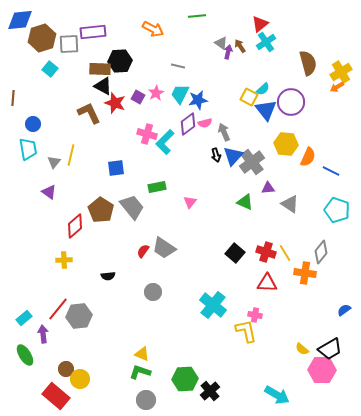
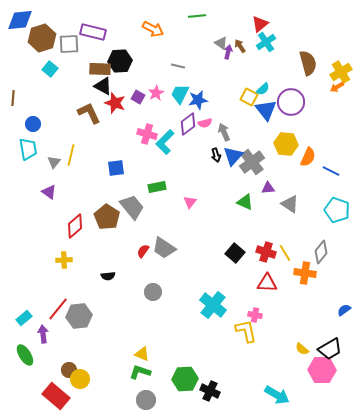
purple rectangle at (93, 32): rotated 20 degrees clockwise
brown pentagon at (101, 210): moved 6 px right, 7 px down
brown circle at (66, 369): moved 3 px right, 1 px down
black cross at (210, 391): rotated 24 degrees counterclockwise
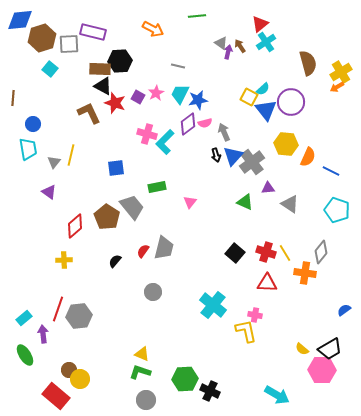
gray trapezoid at (164, 248): rotated 110 degrees counterclockwise
black semicircle at (108, 276): moved 7 px right, 15 px up; rotated 136 degrees clockwise
red line at (58, 309): rotated 20 degrees counterclockwise
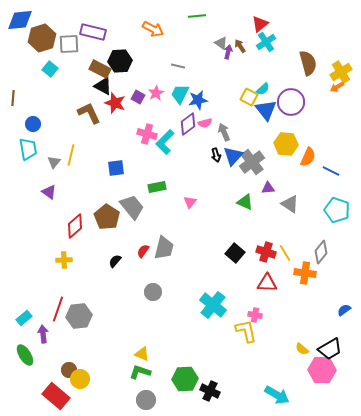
brown rectangle at (100, 69): rotated 25 degrees clockwise
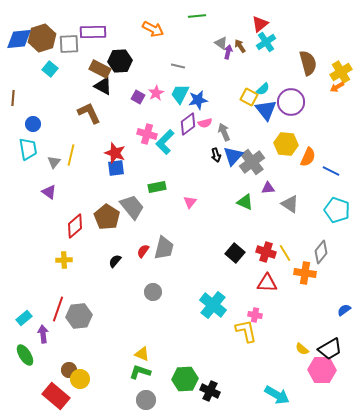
blue diamond at (20, 20): moved 1 px left, 19 px down
purple rectangle at (93, 32): rotated 15 degrees counterclockwise
red star at (115, 103): moved 50 px down
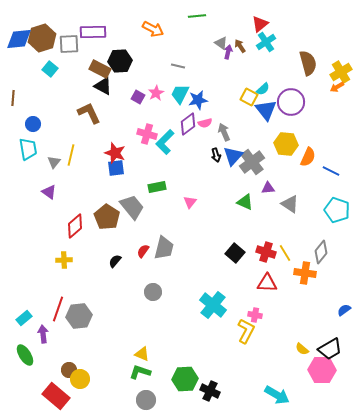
yellow L-shape at (246, 331): rotated 40 degrees clockwise
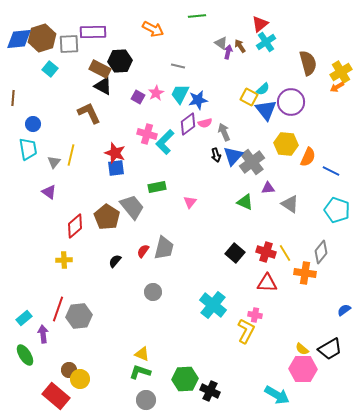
pink hexagon at (322, 370): moved 19 px left, 1 px up
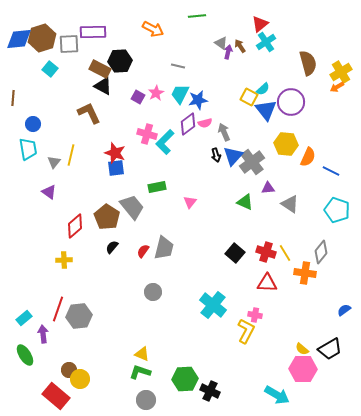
black semicircle at (115, 261): moved 3 px left, 14 px up
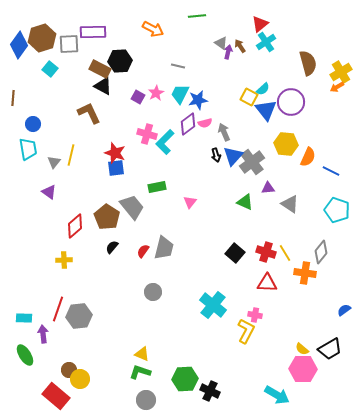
blue diamond at (19, 39): moved 6 px down; rotated 48 degrees counterclockwise
cyan rectangle at (24, 318): rotated 42 degrees clockwise
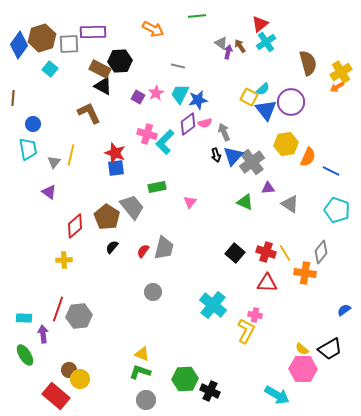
yellow hexagon at (286, 144): rotated 15 degrees counterclockwise
